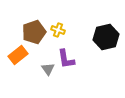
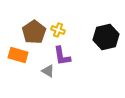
brown pentagon: rotated 15 degrees counterclockwise
orange rectangle: rotated 54 degrees clockwise
purple L-shape: moved 4 px left, 3 px up
gray triangle: moved 2 px down; rotated 24 degrees counterclockwise
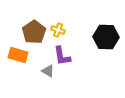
black hexagon: rotated 15 degrees clockwise
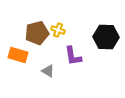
brown pentagon: moved 3 px right, 1 px down; rotated 20 degrees clockwise
purple L-shape: moved 11 px right
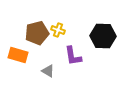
black hexagon: moved 3 px left, 1 px up
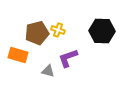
black hexagon: moved 1 px left, 5 px up
purple L-shape: moved 5 px left, 2 px down; rotated 80 degrees clockwise
gray triangle: rotated 16 degrees counterclockwise
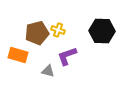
purple L-shape: moved 1 px left, 2 px up
